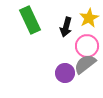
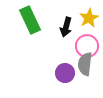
gray semicircle: rotated 45 degrees counterclockwise
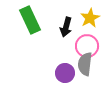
yellow star: moved 1 px right
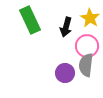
yellow star: rotated 12 degrees counterclockwise
gray semicircle: moved 1 px right, 1 px down
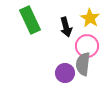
black arrow: rotated 30 degrees counterclockwise
gray semicircle: moved 3 px left, 1 px up
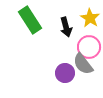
green rectangle: rotated 8 degrees counterclockwise
pink circle: moved 2 px right, 1 px down
gray semicircle: rotated 45 degrees counterclockwise
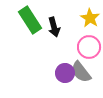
black arrow: moved 12 px left
gray semicircle: moved 2 px left, 8 px down
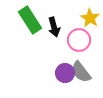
pink circle: moved 10 px left, 7 px up
